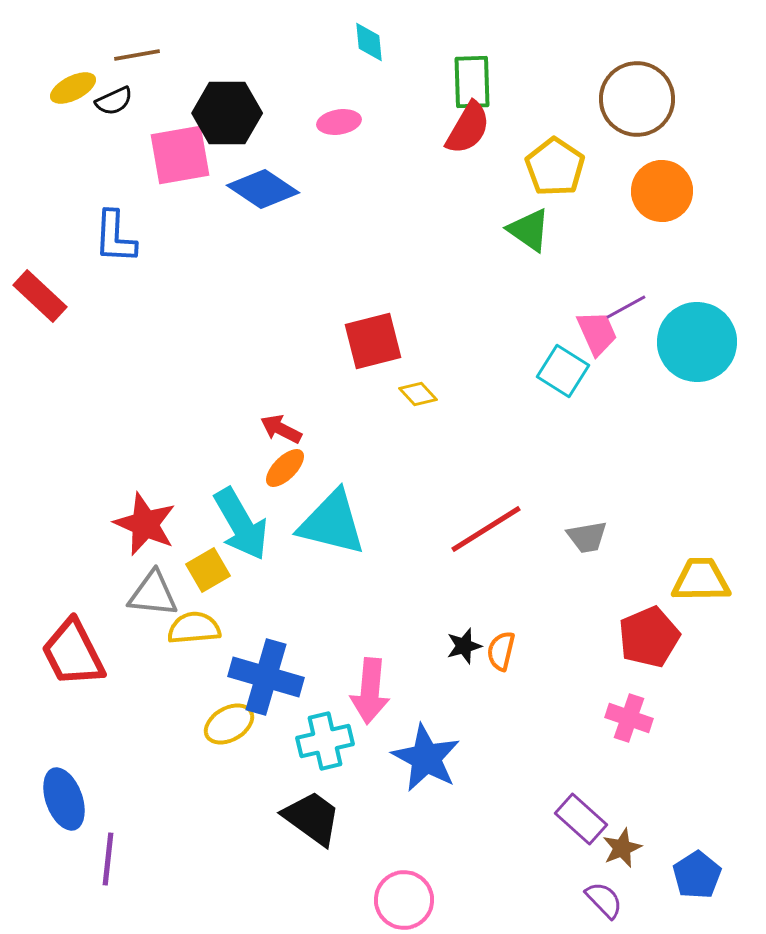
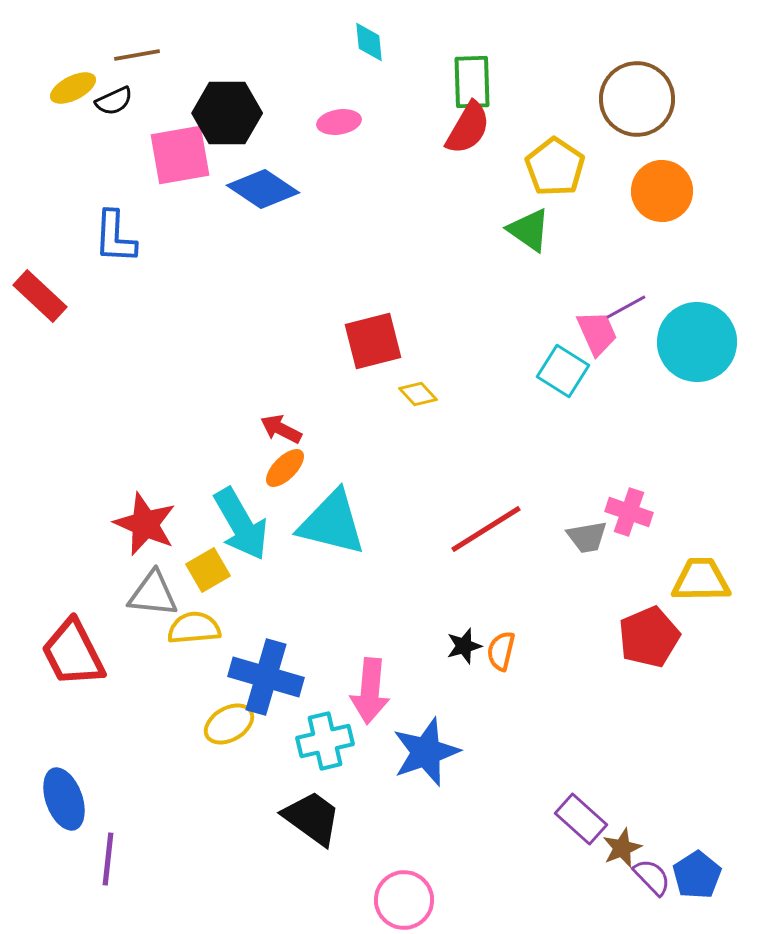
pink cross at (629, 718): moved 206 px up
blue star at (426, 758): moved 6 px up; rotated 24 degrees clockwise
purple semicircle at (604, 900): moved 48 px right, 23 px up
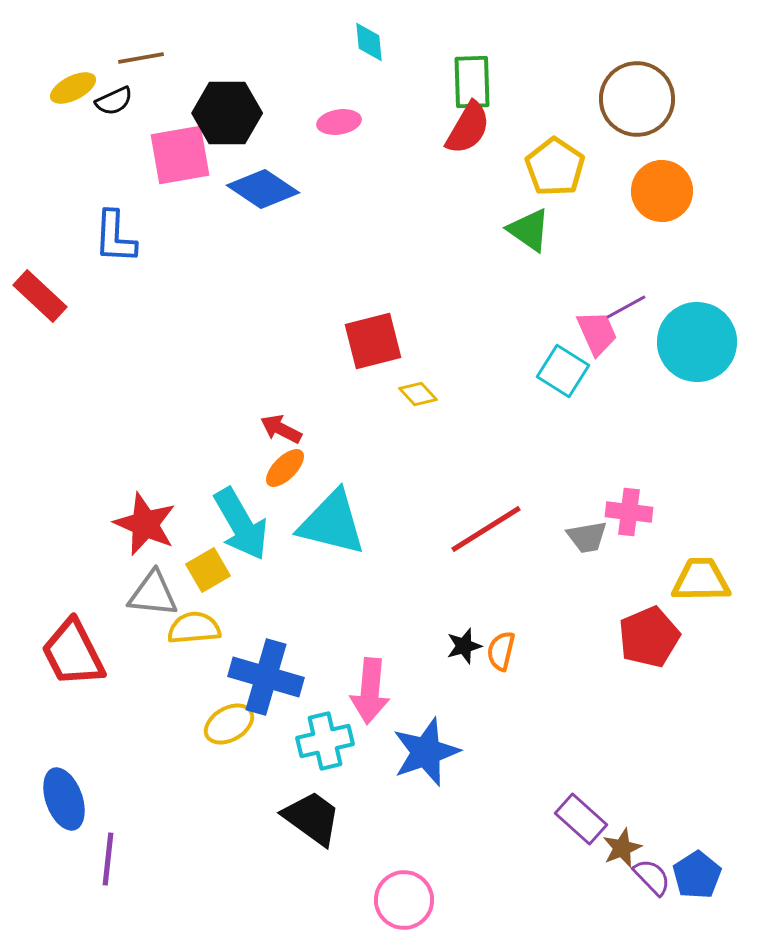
brown line at (137, 55): moved 4 px right, 3 px down
pink cross at (629, 512): rotated 12 degrees counterclockwise
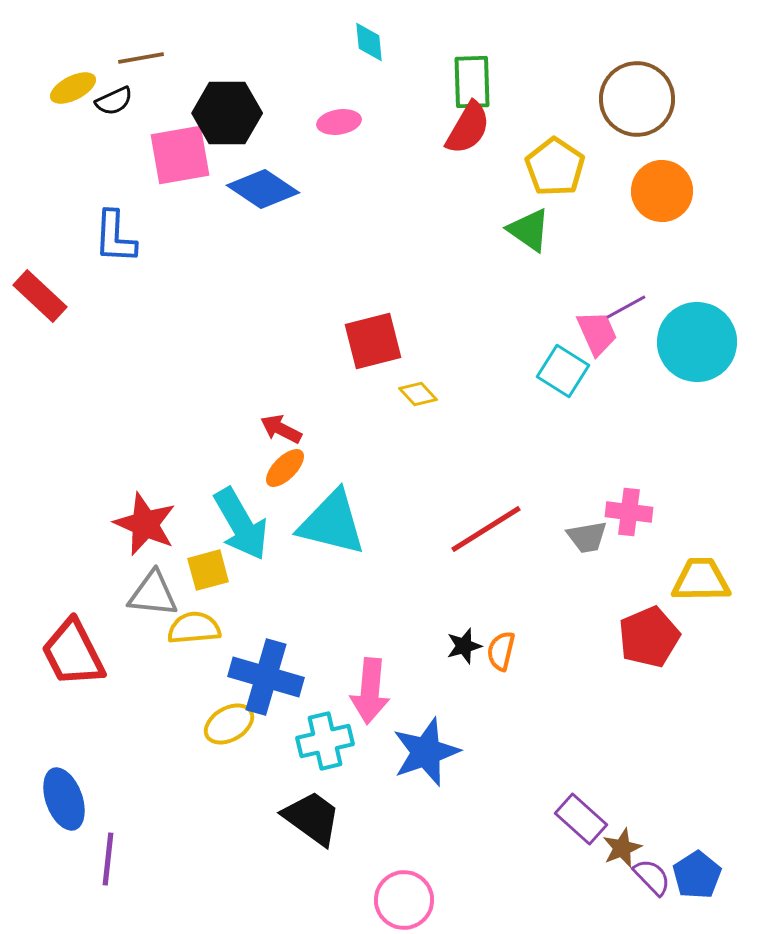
yellow square at (208, 570): rotated 15 degrees clockwise
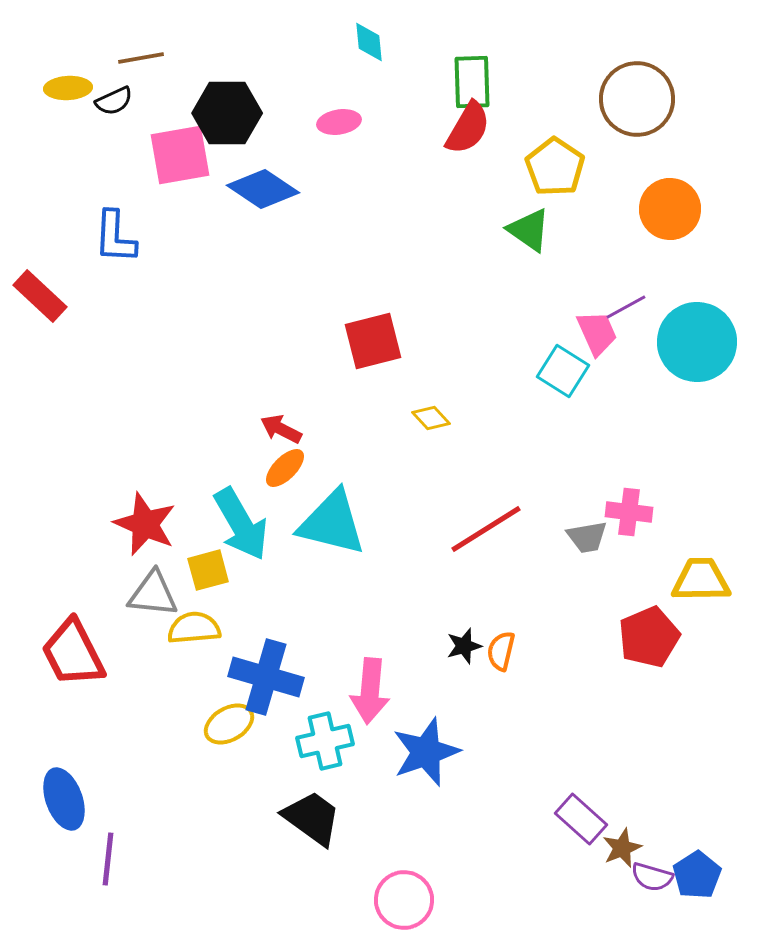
yellow ellipse at (73, 88): moved 5 px left; rotated 24 degrees clockwise
orange circle at (662, 191): moved 8 px right, 18 px down
yellow diamond at (418, 394): moved 13 px right, 24 px down
purple semicircle at (652, 877): rotated 150 degrees clockwise
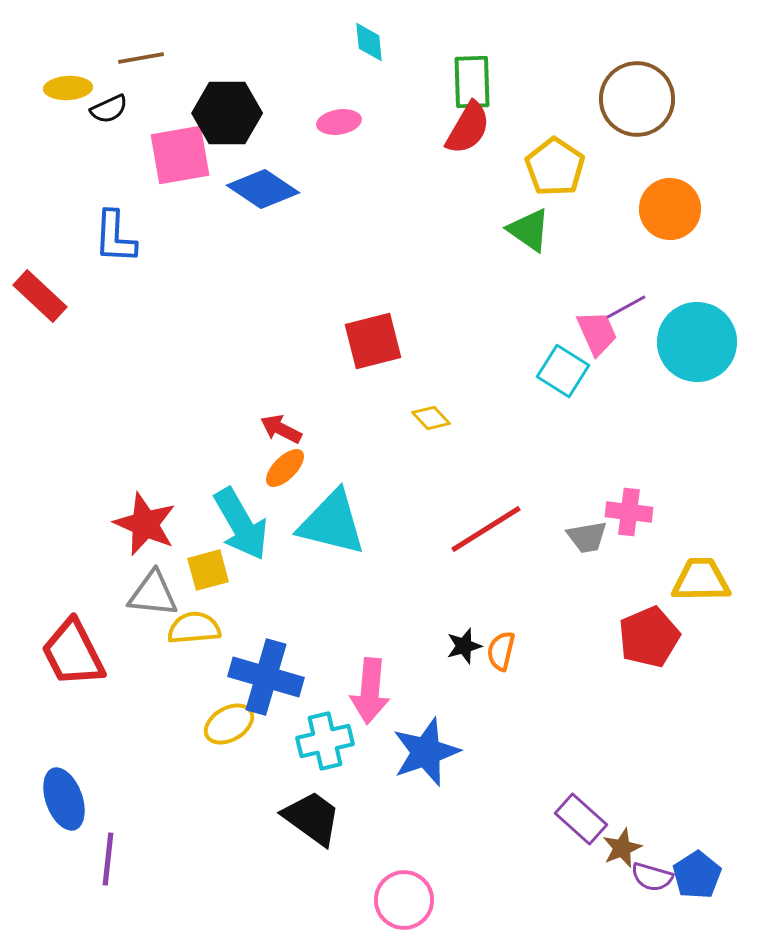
black semicircle at (114, 101): moved 5 px left, 8 px down
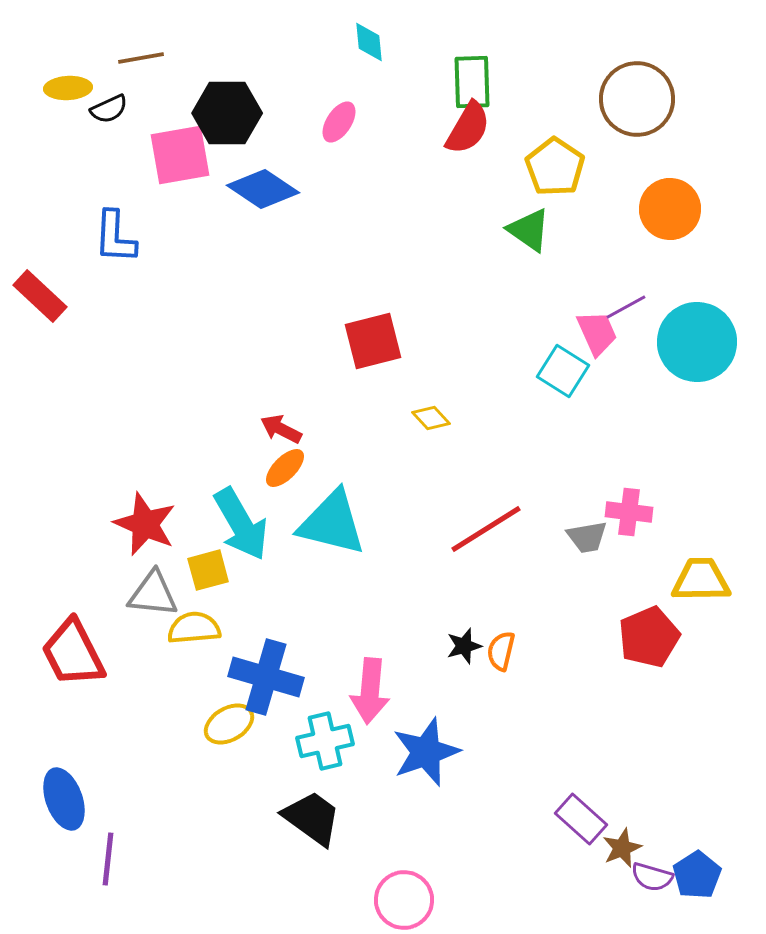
pink ellipse at (339, 122): rotated 48 degrees counterclockwise
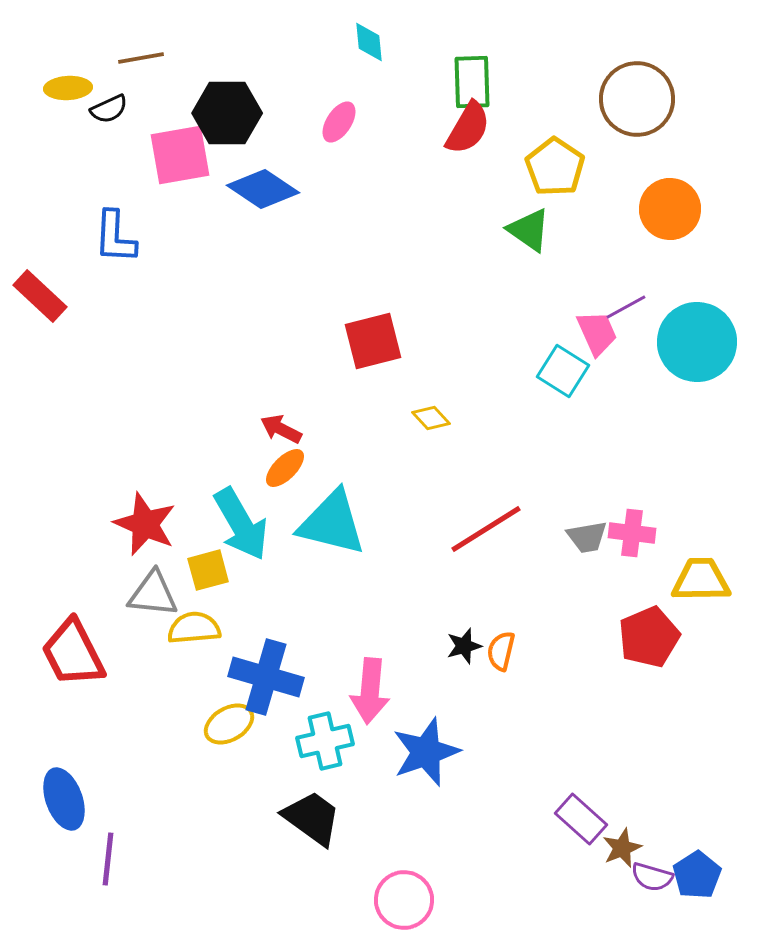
pink cross at (629, 512): moved 3 px right, 21 px down
